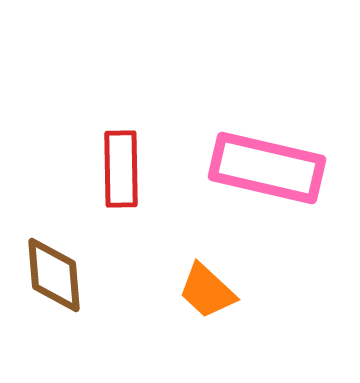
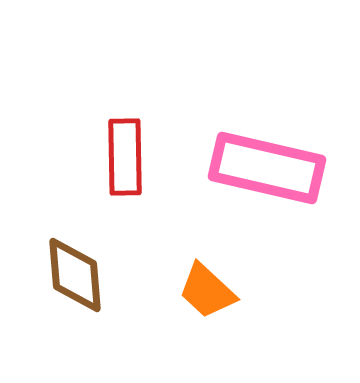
red rectangle: moved 4 px right, 12 px up
brown diamond: moved 21 px right
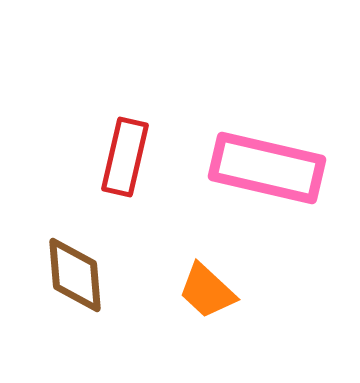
red rectangle: rotated 14 degrees clockwise
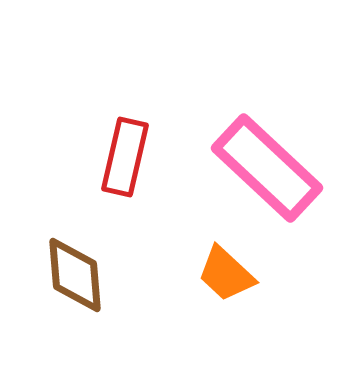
pink rectangle: rotated 30 degrees clockwise
orange trapezoid: moved 19 px right, 17 px up
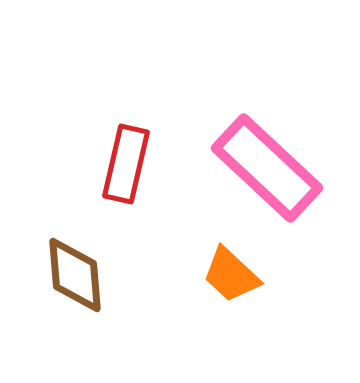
red rectangle: moved 1 px right, 7 px down
orange trapezoid: moved 5 px right, 1 px down
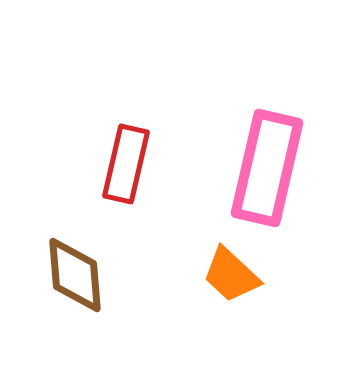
pink rectangle: rotated 60 degrees clockwise
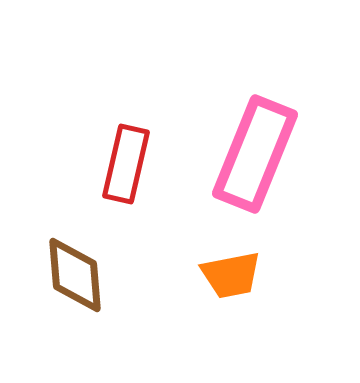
pink rectangle: moved 12 px left, 14 px up; rotated 9 degrees clockwise
orange trapezoid: rotated 54 degrees counterclockwise
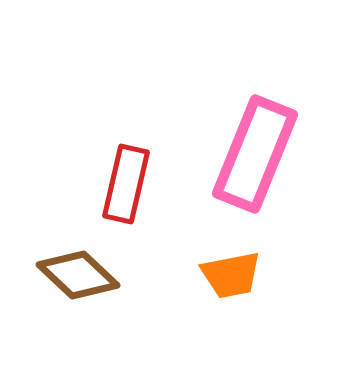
red rectangle: moved 20 px down
brown diamond: moved 3 px right; rotated 42 degrees counterclockwise
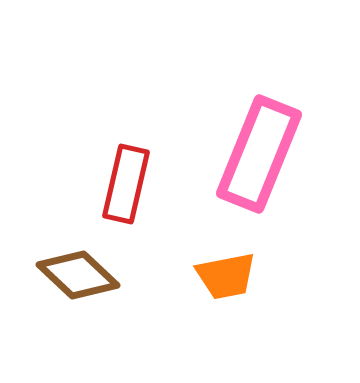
pink rectangle: moved 4 px right
orange trapezoid: moved 5 px left, 1 px down
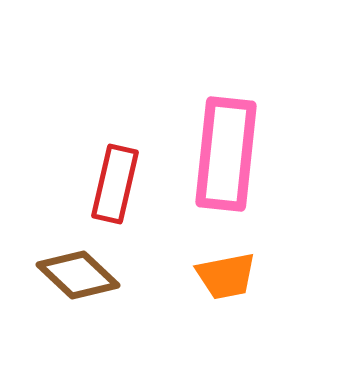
pink rectangle: moved 33 px left; rotated 16 degrees counterclockwise
red rectangle: moved 11 px left
